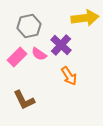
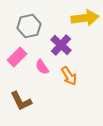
pink semicircle: moved 3 px right, 13 px down; rotated 21 degrees clockwise
brown L-shape: moved 3 px left, 1 px down
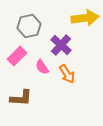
pink rectangle: moved 1 px up
orange arrow: moved 2 px left, 2 px up
brown L-shape: moved 3 px up; rotated 60 degrees counterclockwise
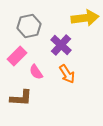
pink semicircle: moved 6 px left, 5 px down
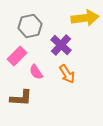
gray hexagon: moved 1 px right
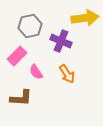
purple cross: moved 4 px up; rotated 20 degrees counterclockwise
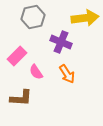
gray hexagon: moved 3 px right, 9 px up
purple cross: moved 1 px down
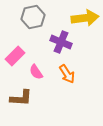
pink rectangle: moved 2 px left
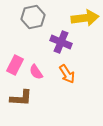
pink rectangle: moved 9 px down; rotated 18 degrees counterclockwise
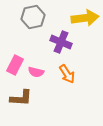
pink semicircle: rotated 42 degrees counterclockwise
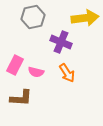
orange arrow: moved 1 px up
